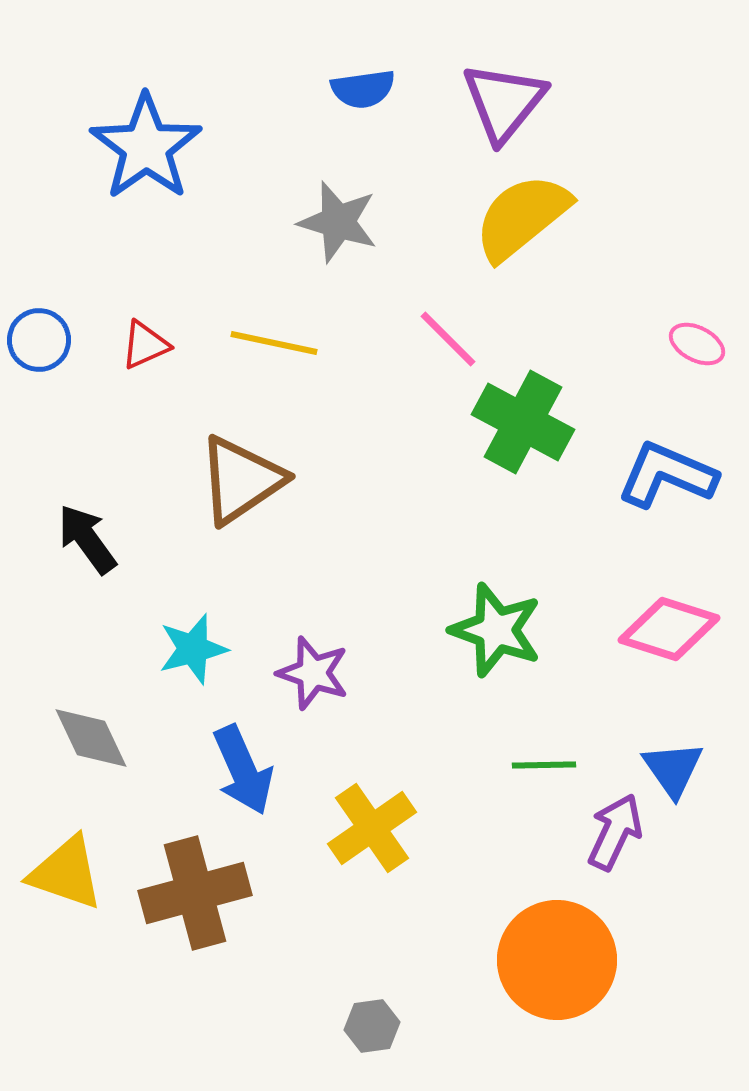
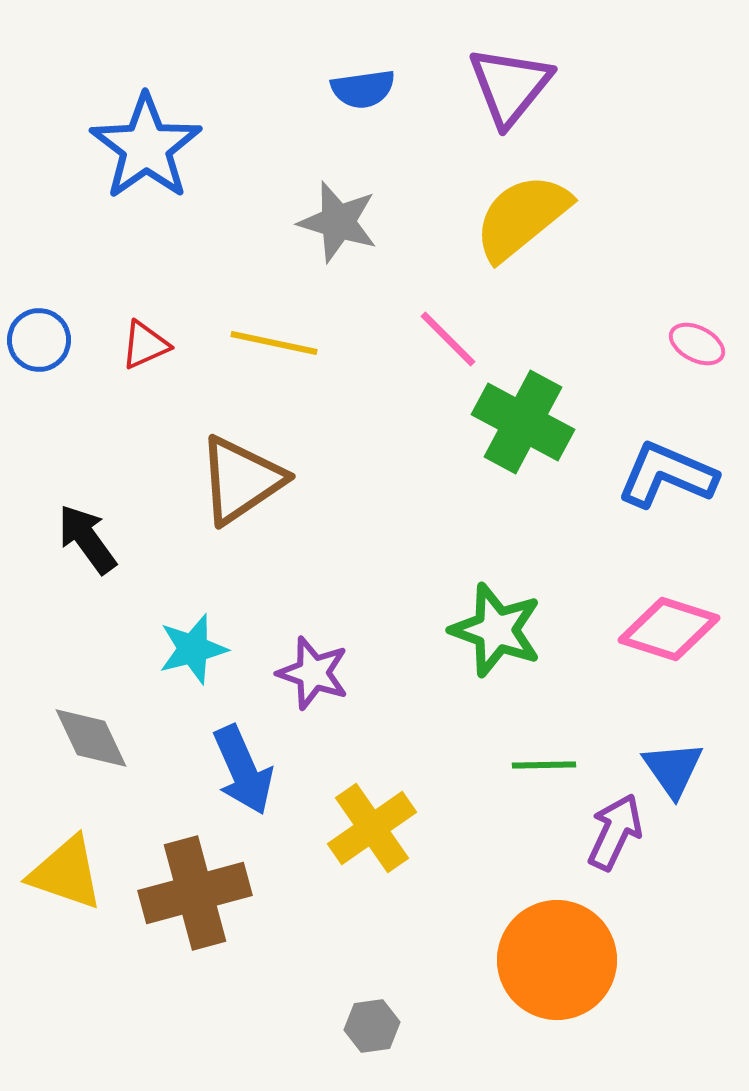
purple triangle: moved 6 px right, 16 px up
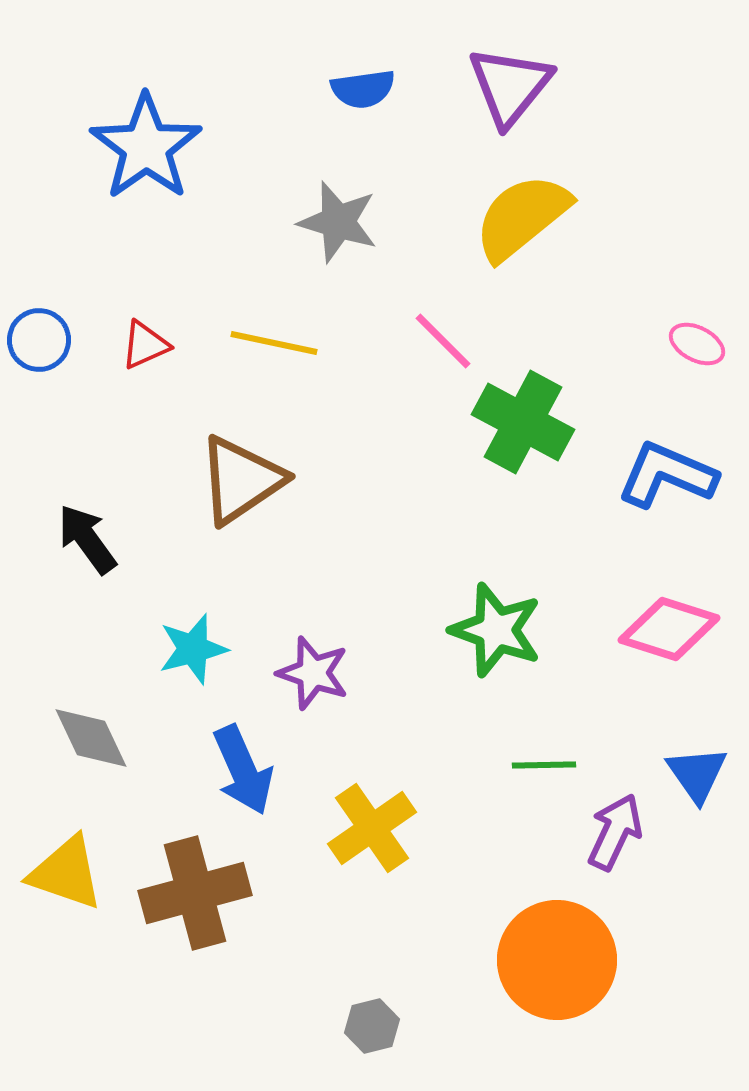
pink line: moved 5 px left, 2 px down
blue triangle: moved 24 px right, 5 px down
gray hexagon: rotated 6 degrees counterclockwise
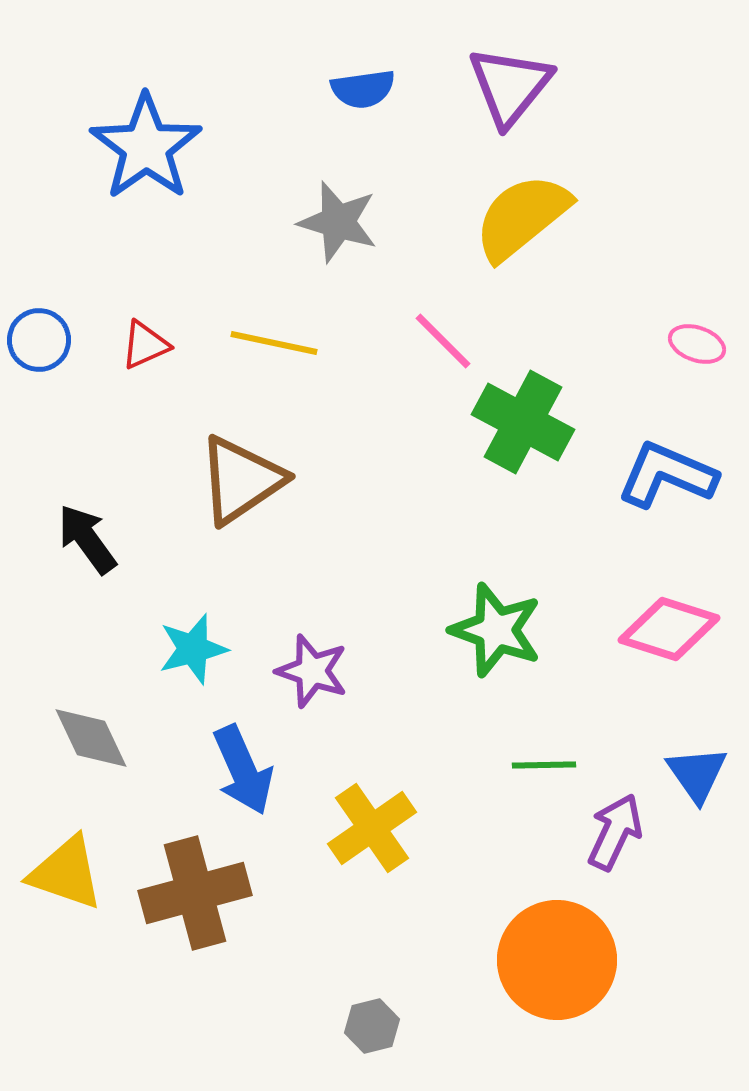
pink ellipse: rotated 8 degrees counterclockwise
purple star: moved 1 px left, 2 px up
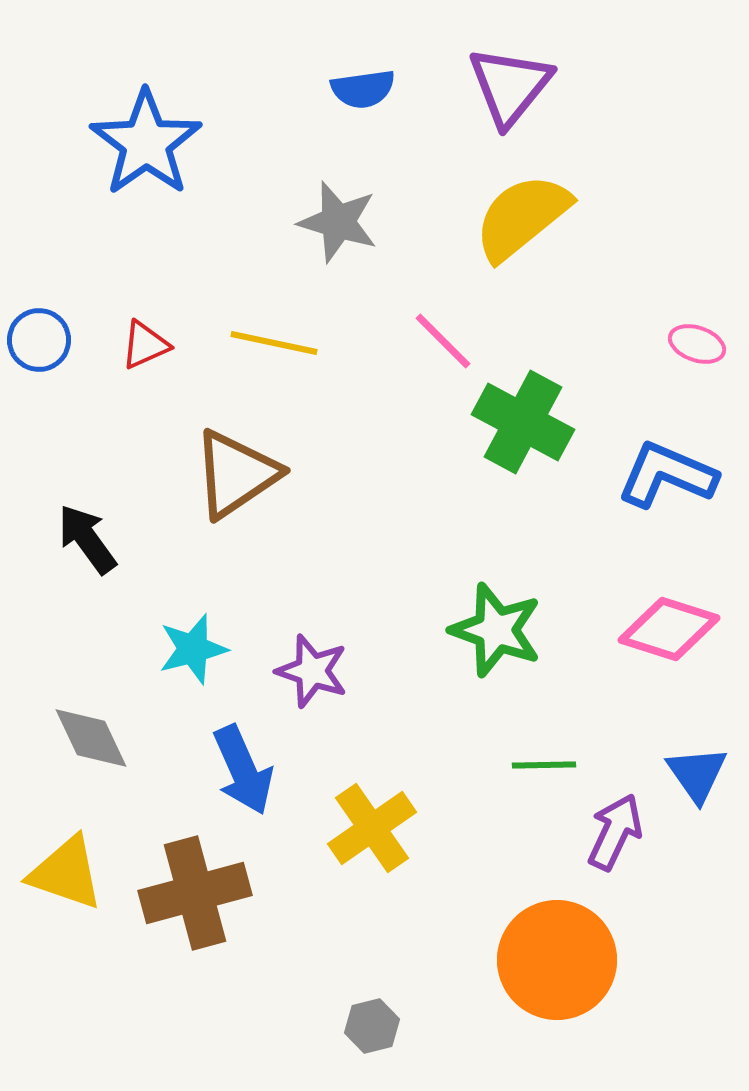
blue star: moved 4 px up
brown triangle: moved 5 px left, 6 px up
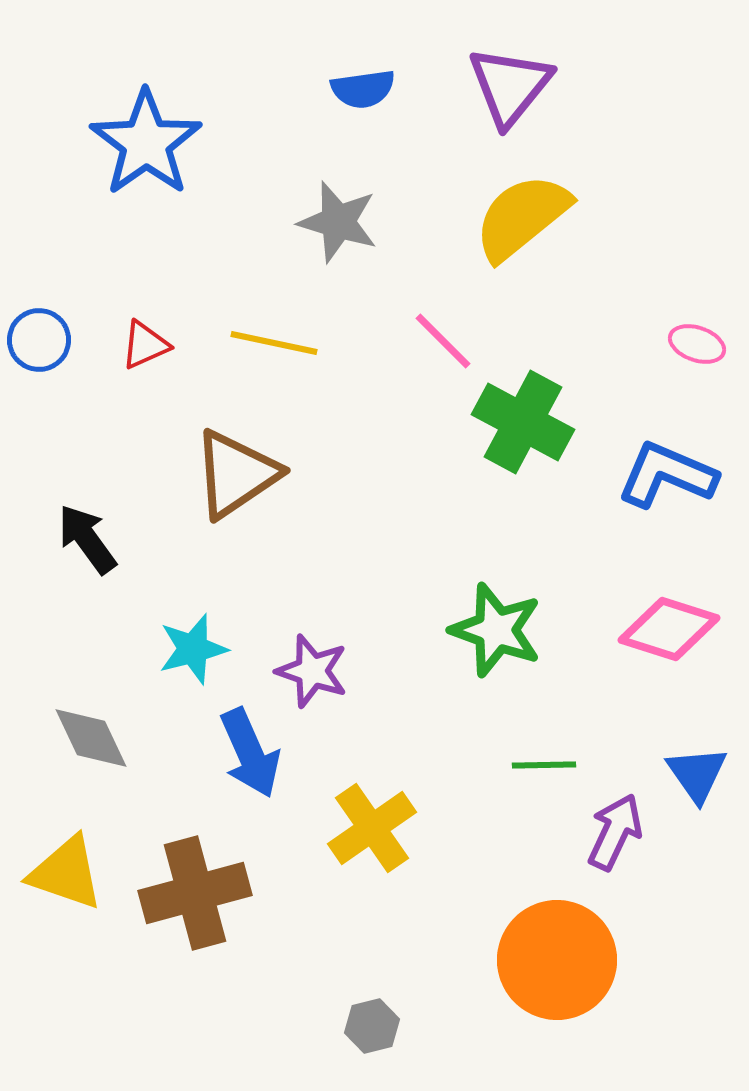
blue arrow: moved 7 px right, 17 px up
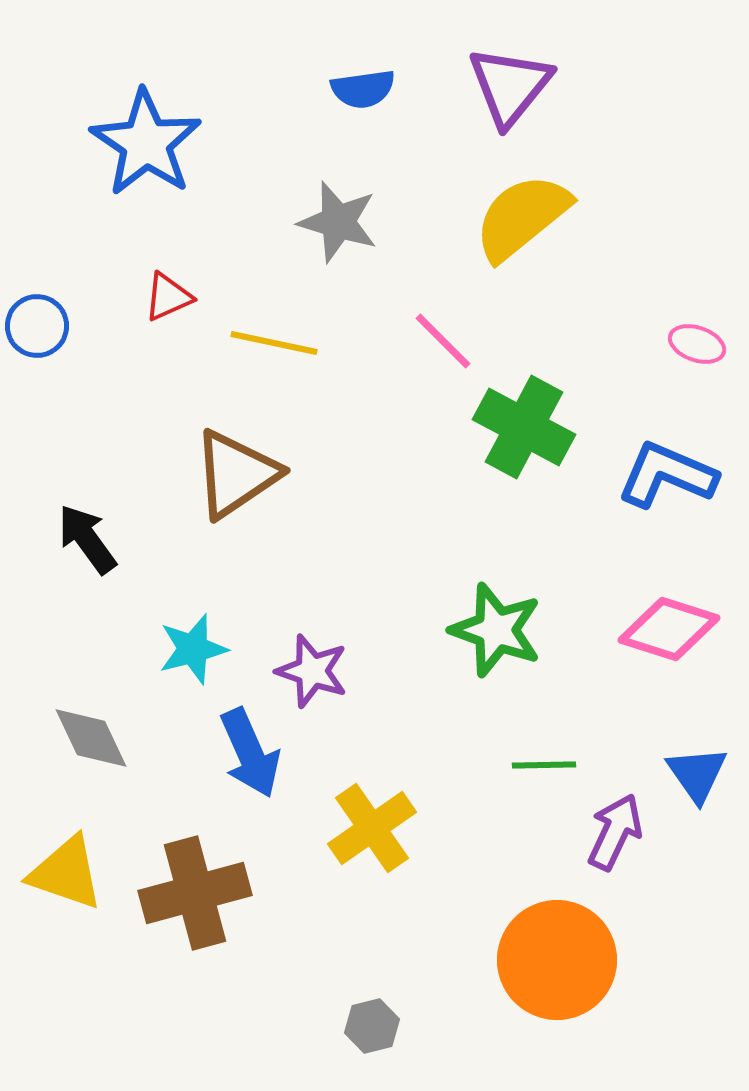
blue star: rotated 3 degrees counterclockwise
blue circle: moved 2 px left, 14 px up
red triangle: moved 23 px right, 48 px up
green cross: moved 1 px right, 5 px down
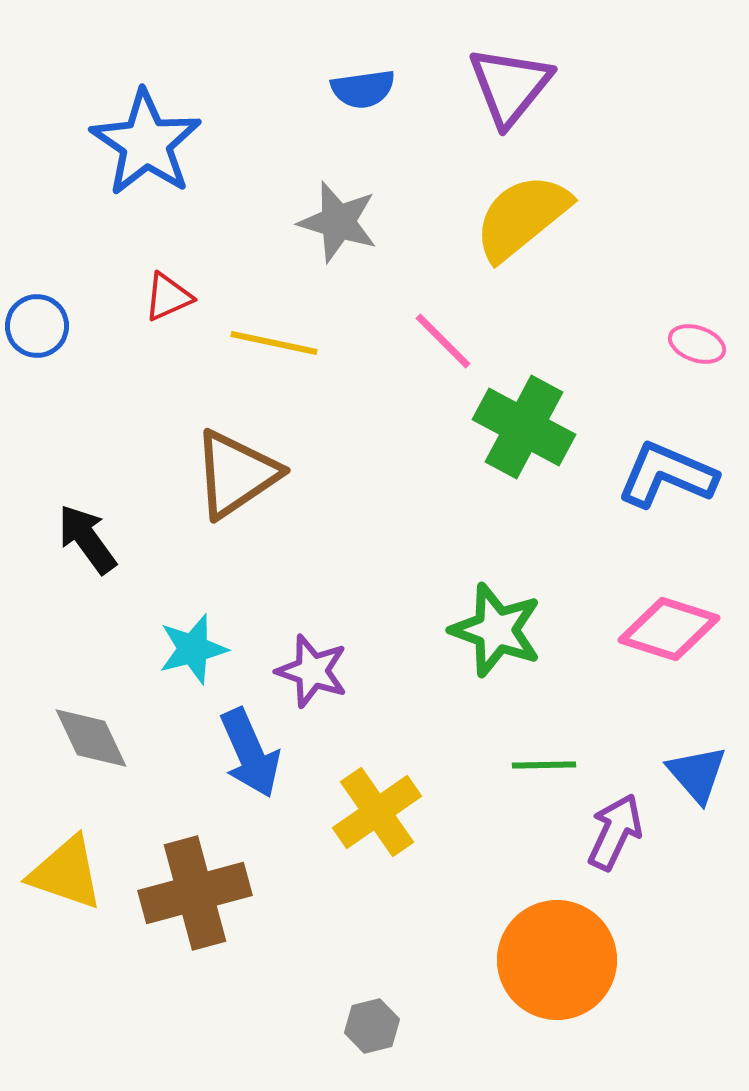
blue triangle: rotated 6 degrees counterclockwise
yellow cross: moved 5 px right, 16 px up
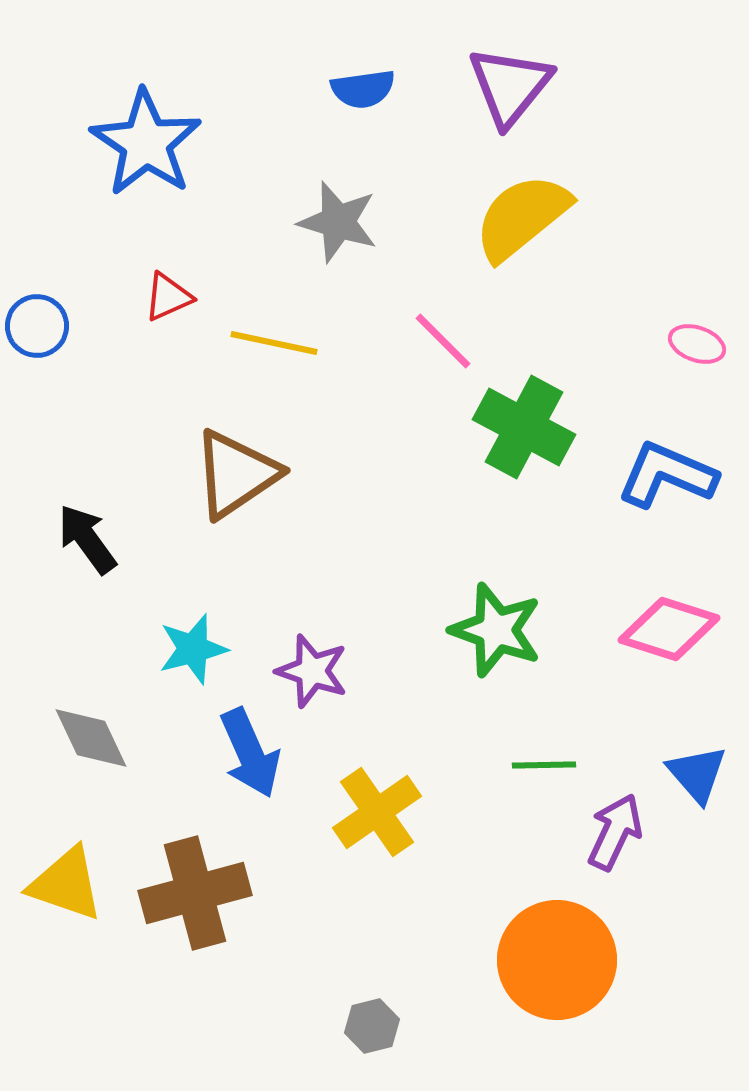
yellow triangle: moved 11 px down
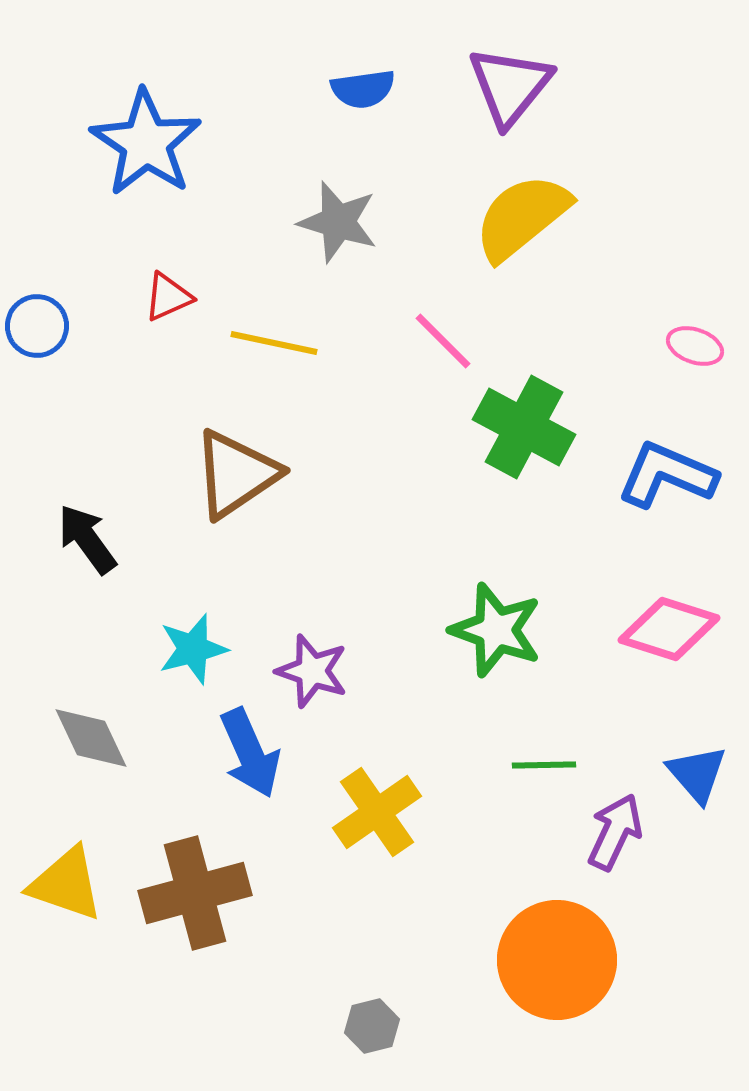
pink ellipse: moved 2 px left, 2 px down
